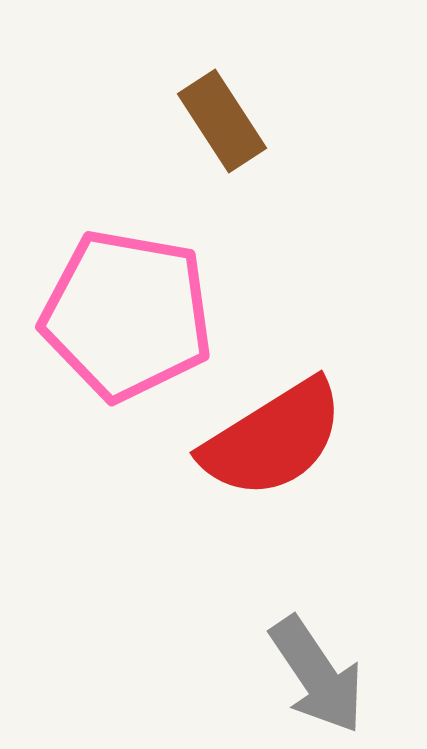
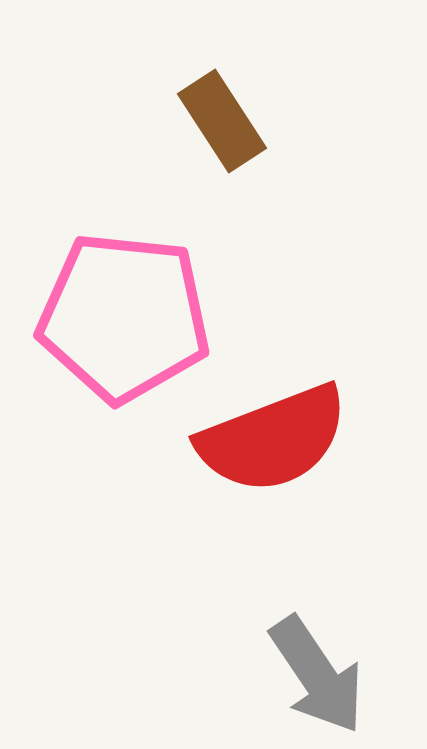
pink pentagon: moved 3 px left, 2 px down; rotated 4 degrees counterclockwise
red semicircle: rotated 11 degrees clockwise
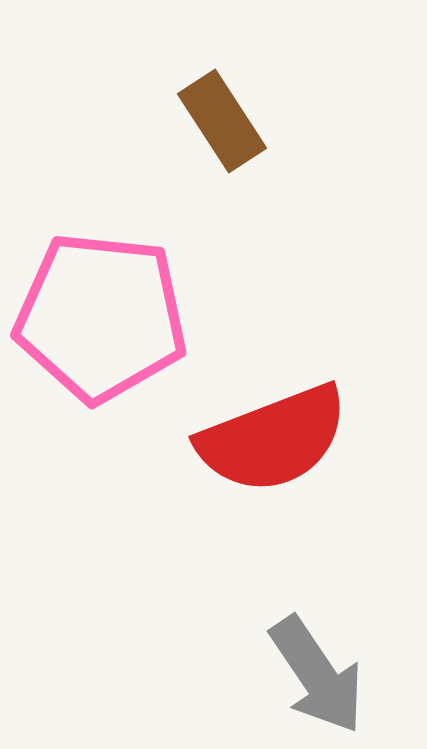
pink pentagon: moved 23 px left
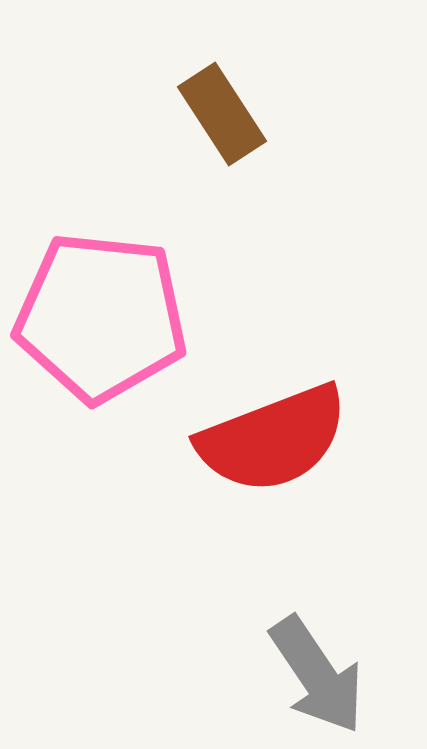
brown rectangle: moved 7 px up
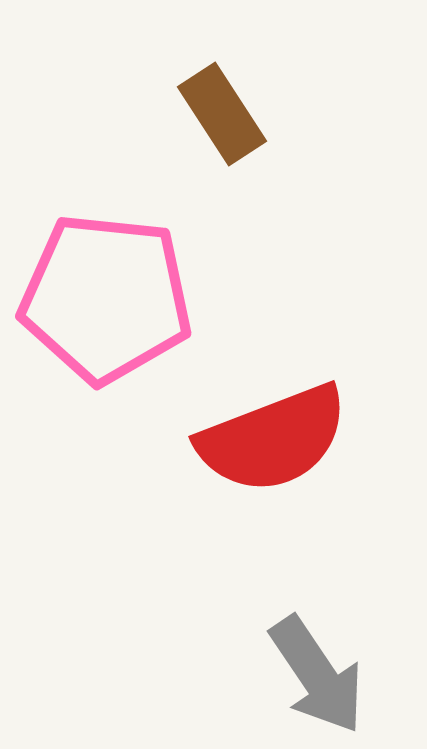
pink pentagon: moved 5 px right, 19 px up
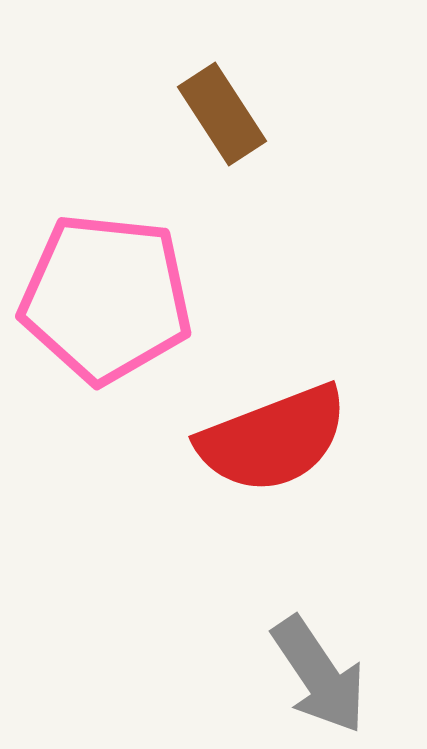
gray arrow: moved 2 px right
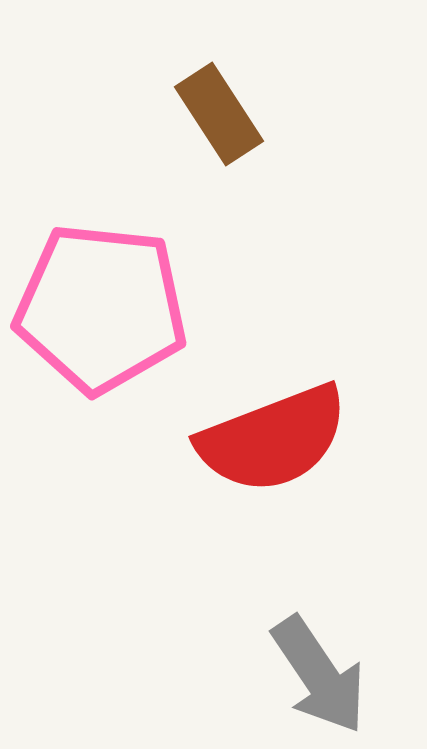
brown rectangle: moved 3 px left
pink pentagon: moved 5 px left, 10 px down
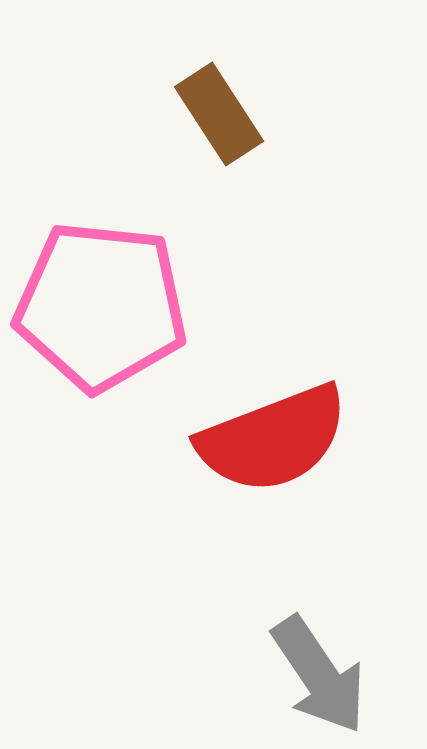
pink pentagon: moved 2 px up
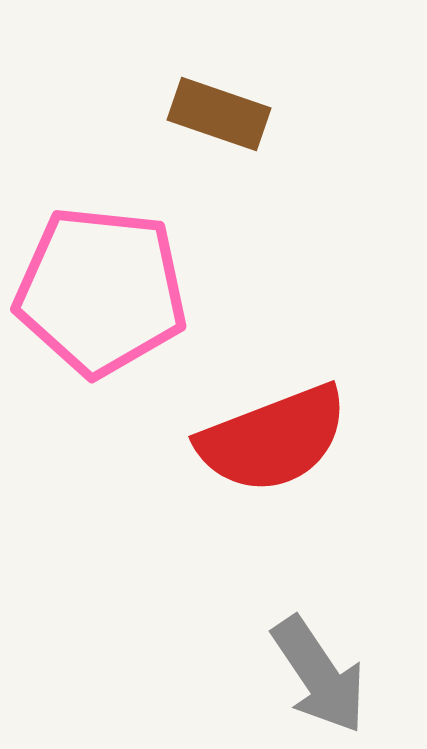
brown rectangle: rotated 38 degrees counterclockwise
pink pentagon: moved 15 px up
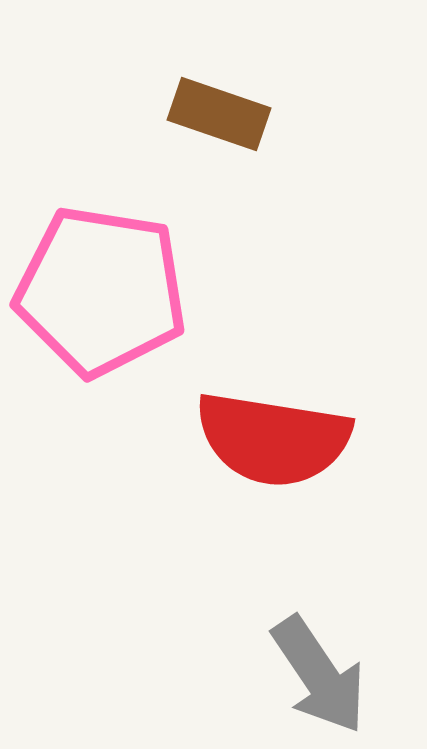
pink pentagon: rotated 3 degrees clockwise
red semicircle: rotated 30 degrees clockwise
